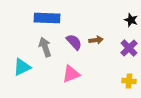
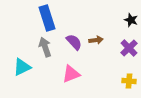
blue rectangle: rotated 70 degrees clockwise
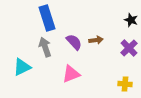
yellow cross: moved 4 px left, 3 px down
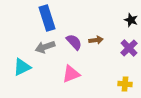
gray arrow: rotated 90 degrees counterclockwise
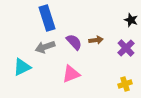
purple cross: moved 3 px left
yellow cross: rotated 24 degrees counterclockwise
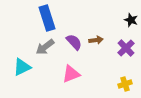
gray arrow: rotated 18 degrees counterclockwise
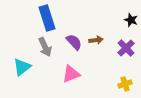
gray arrow: rotated 78 degrees counterclockwise
cyan triangle: rotated 12 degrees counterclockwise
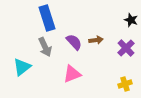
pink triangle: moved 1 px right
